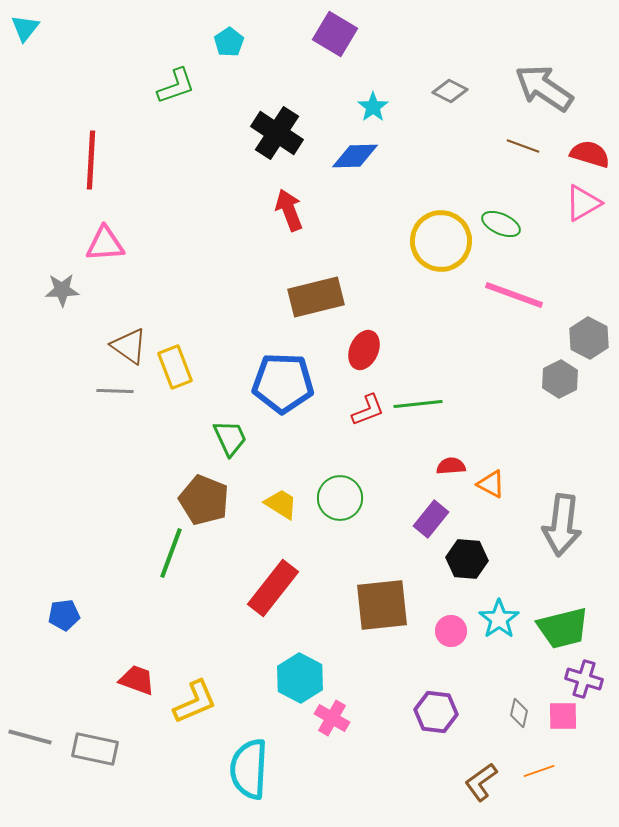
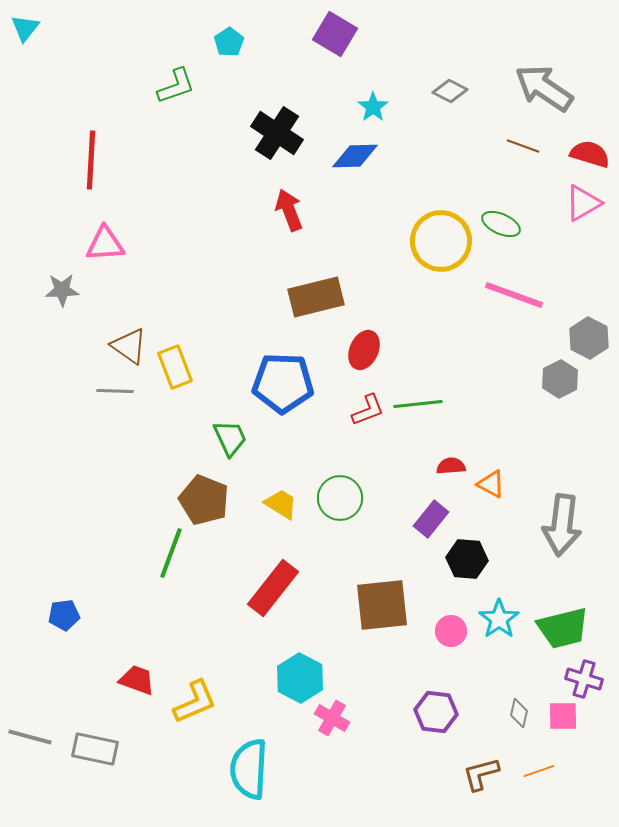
brown L-shape at (481, 782): moved 8 px up; rotated 21 degrees clockwise
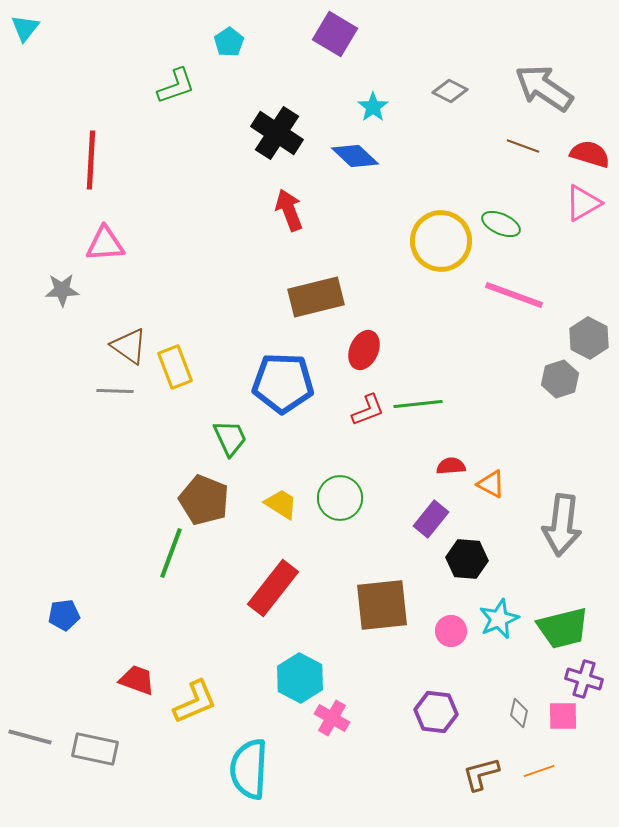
blue diamond at (355, 156): rotated 45 degrees clockwise
gray hexagon at (560, 379): rotated 9 degrees clockwise
cyan star at (499, 619): rotated 12 degrees clockwise
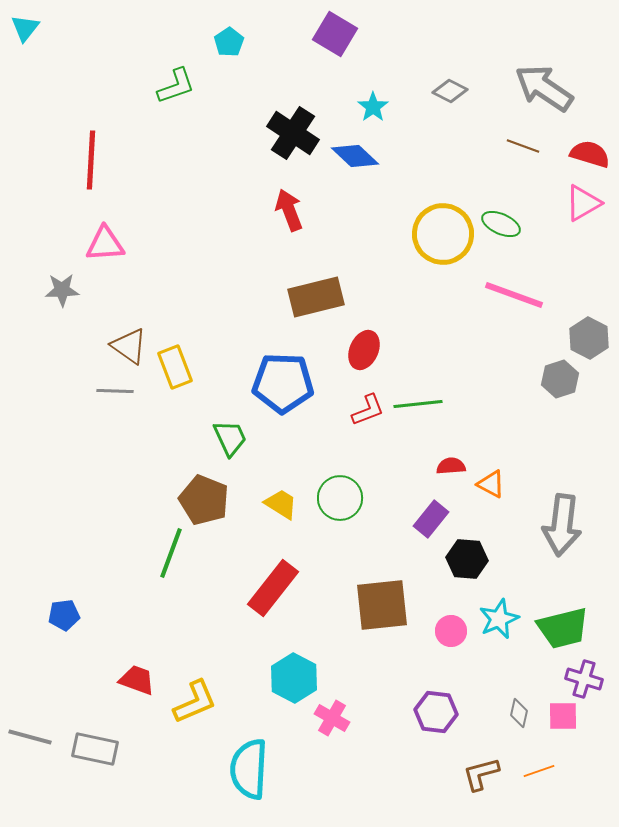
black cross at (277, 133): moved 16 px right
yellow circle at (441, 241): moved 2 px right, 7 px up
cyan hexagon at (300, 678): moved 6 px left
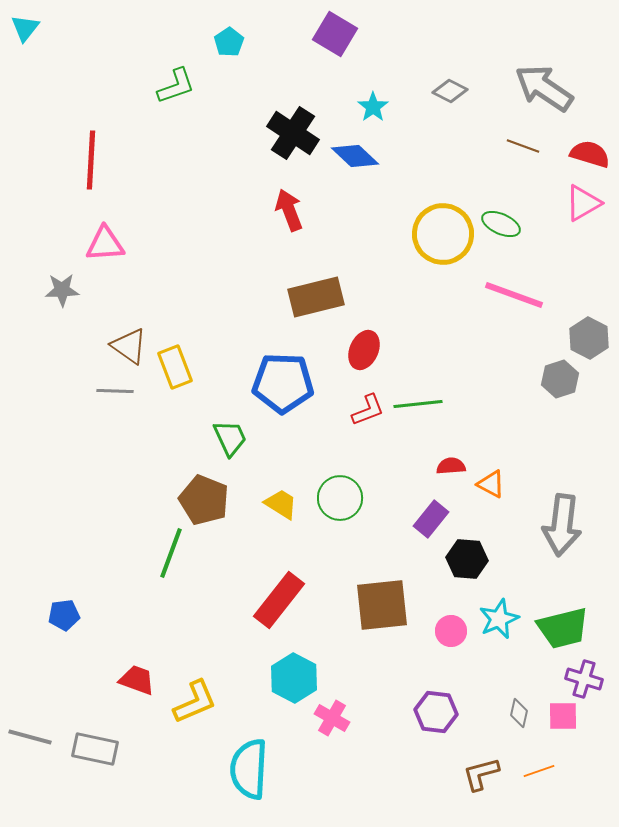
red rectangle at (273, 588): moved 6 px right, 12 px down
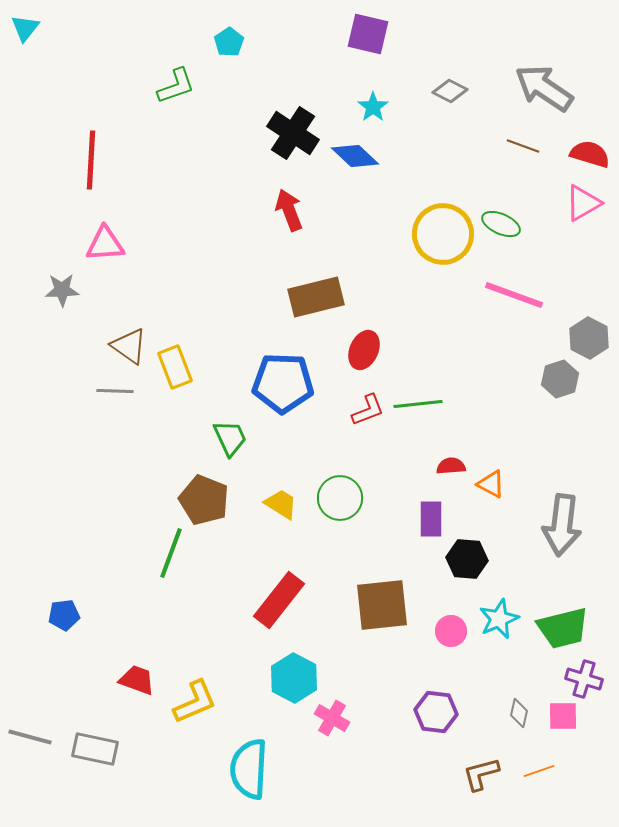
purple square at (335, 34): moved 33 px right; rotated 18 degrees counterclockwise
purple rectangle at (431, 519): rotated 39 degrees counterclockwise
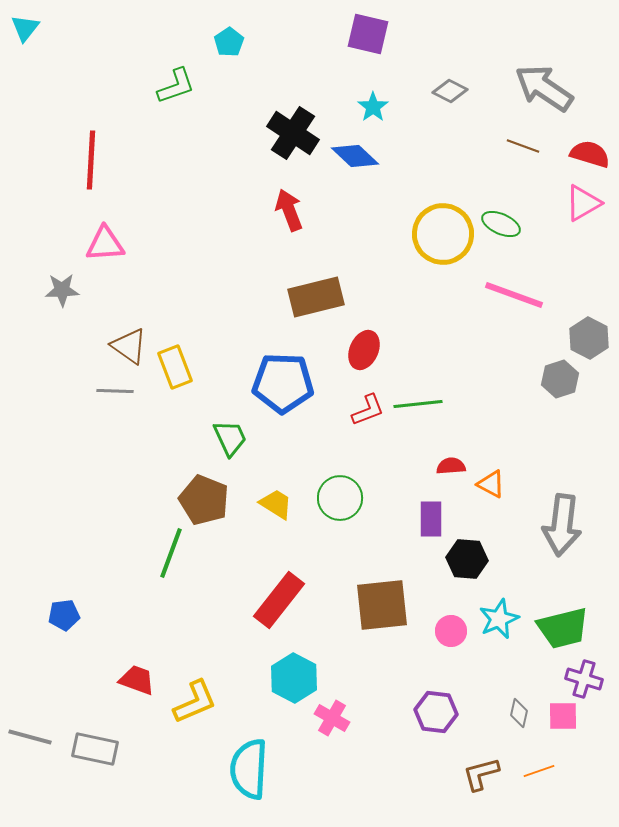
yellow trapezoid at (281, 504): moved 5 px left
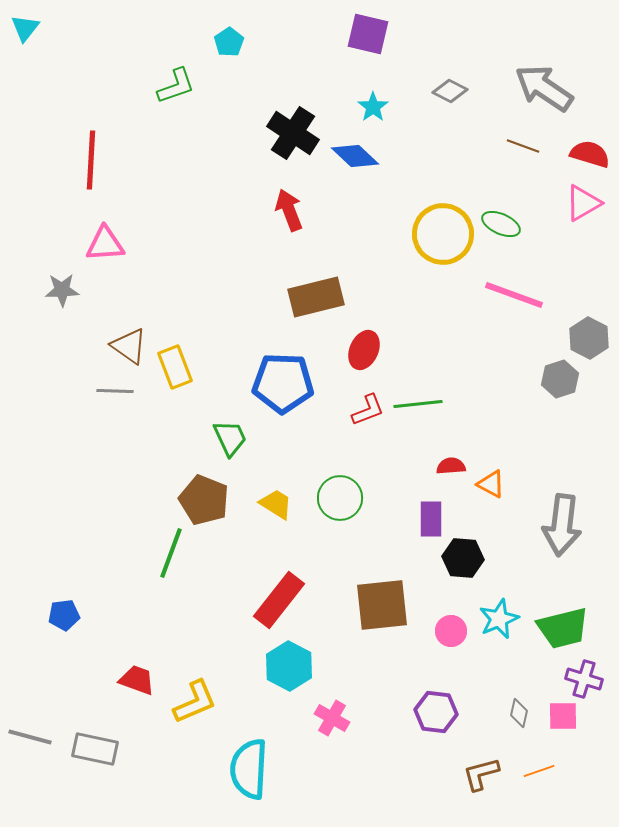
black hexagon at (467, 559): moved 4 px left, 1 px up
cyan hexagon at (294, 678): moved 5 px left, 12 px up
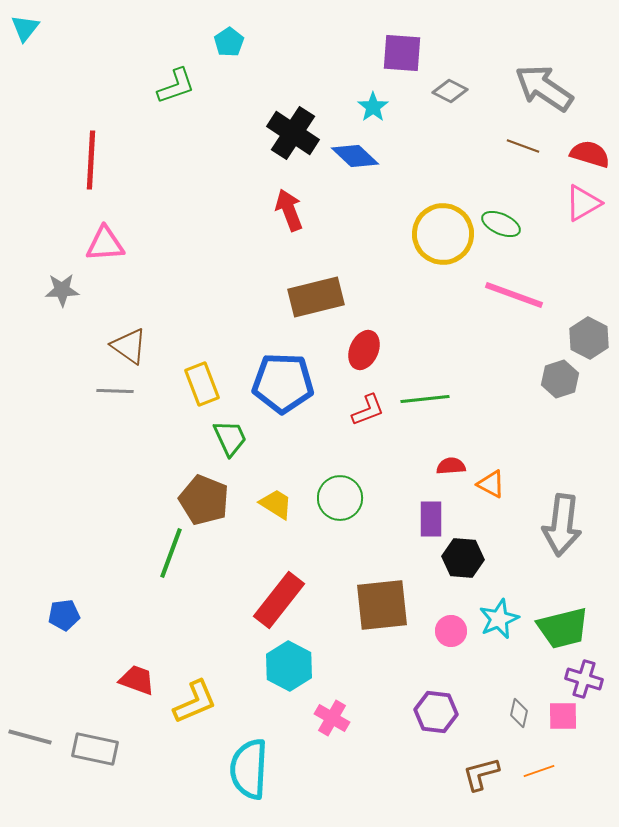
purple square at (368, 34): moved 34 px right, 19 px down; rotated 9 degrees counterclockwise
yellow rectangle at (175, 367): moved 27 px right, 17 px down
green line at (418, 404): moved 7 px right, 5 px up
